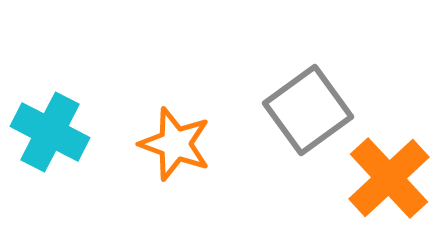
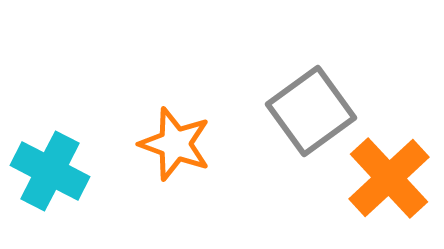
gray square: moved 3 px right, 1 px down
cyan cross: moved 39 px down
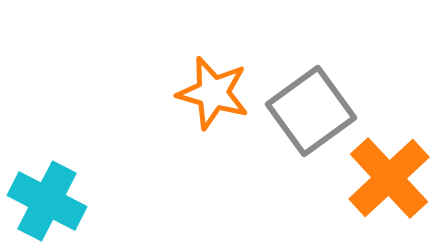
orange star: moved 38 px right, 51 px up; rotated 4 degrees counterclockwise
cyan cross: moved 3 px left, 30 px down
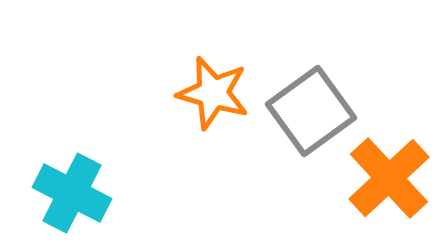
cyan cross: moved 25 px right, 8 px up
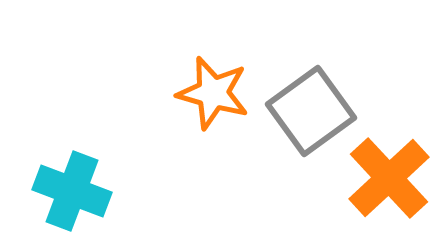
cyan cross: moved 2 px up; rotated 6 degrees counterclockwise
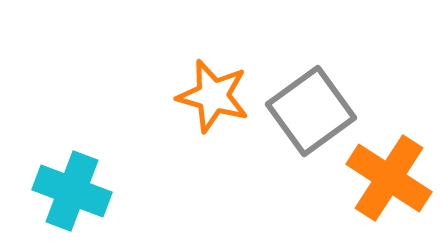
orange star: moved 3 px down
orange cross: rotated 14 degrees counterclockwise
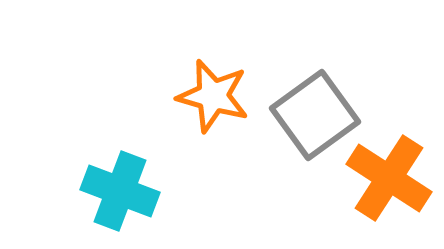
gray square: moved 4 px right, 4 px down
cyan cross: moved 48 px right
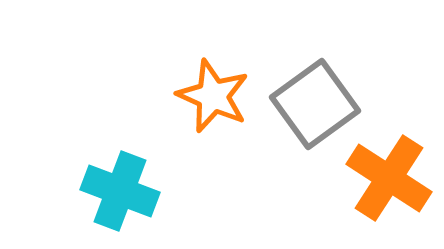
orange star: rotated 8 degrees clockwise
gray square: moved 11 px up
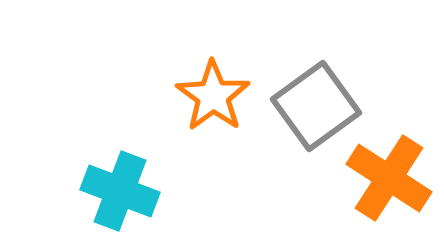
orange star: rotated 12 degrees clockwise
gray square: moved 1 px right, 2 px down
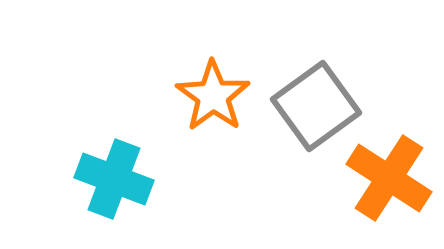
cyan cross: moved 6 px left, 12 px up
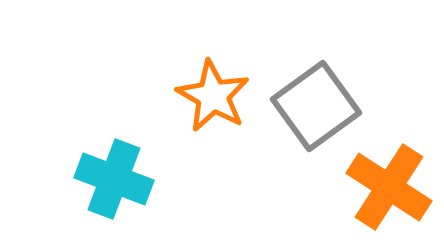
orange star: rotated 6 degrees counterclockwise
orange cross: moved 9 px down
